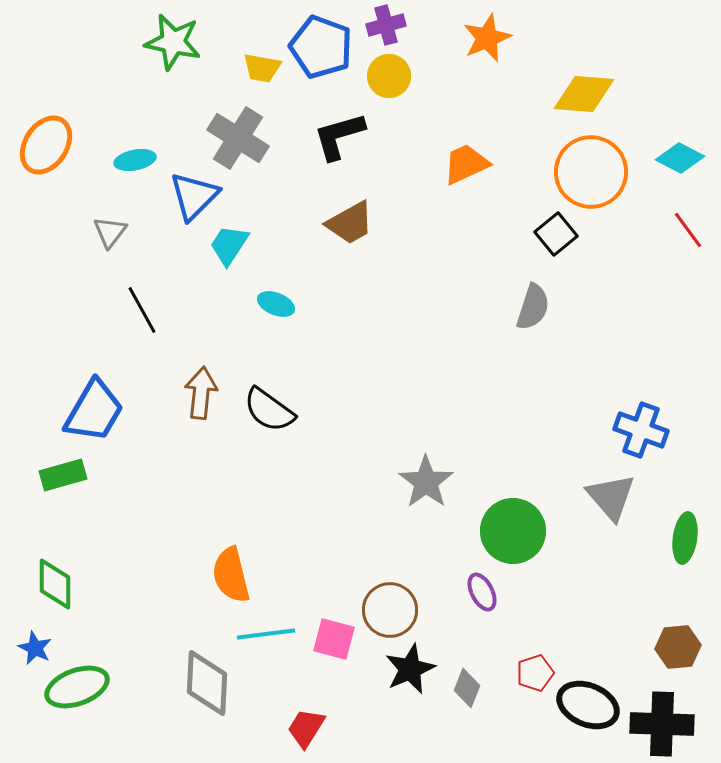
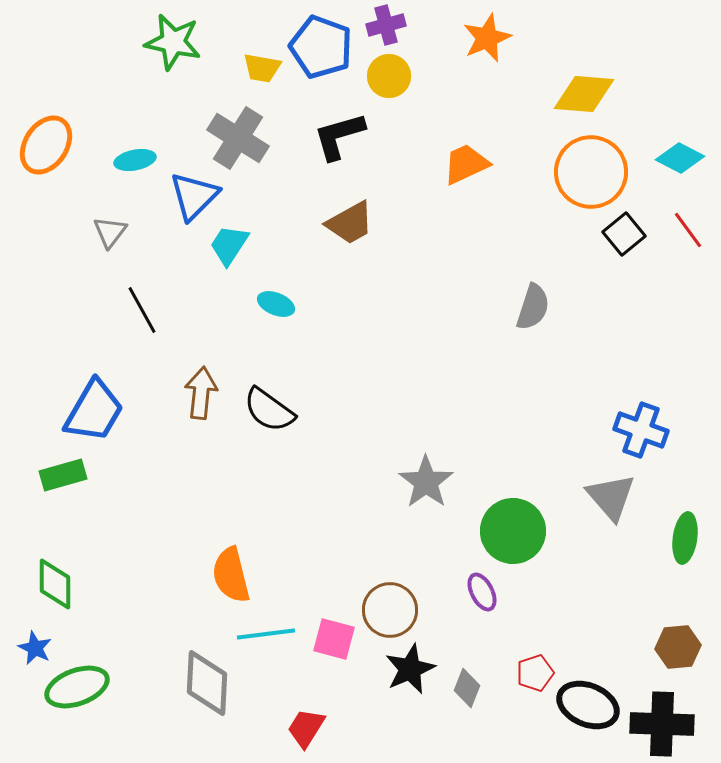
black square at (556, 234): moved 68 px right
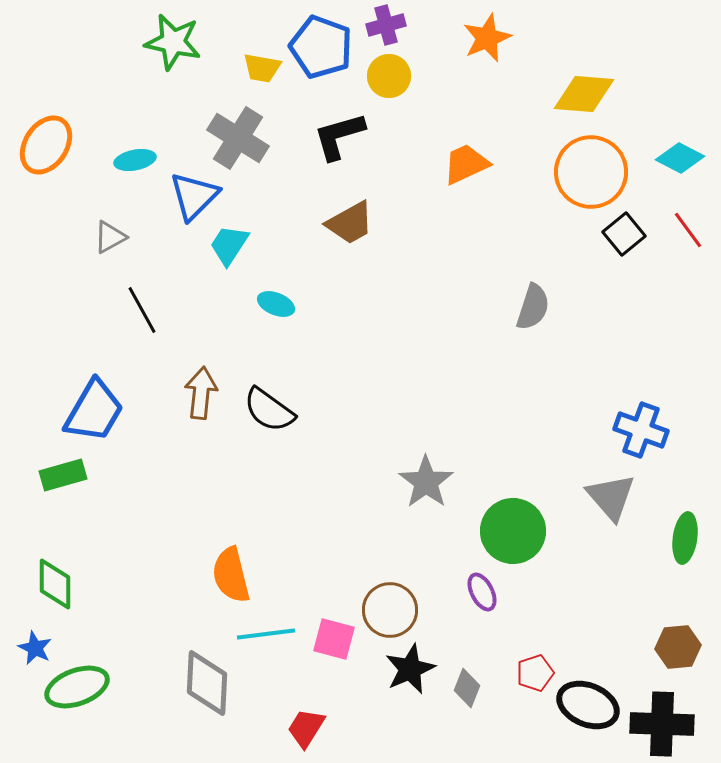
gray triangle at (110, 232): moved 5 px down; rotated 24 degrees clockwise
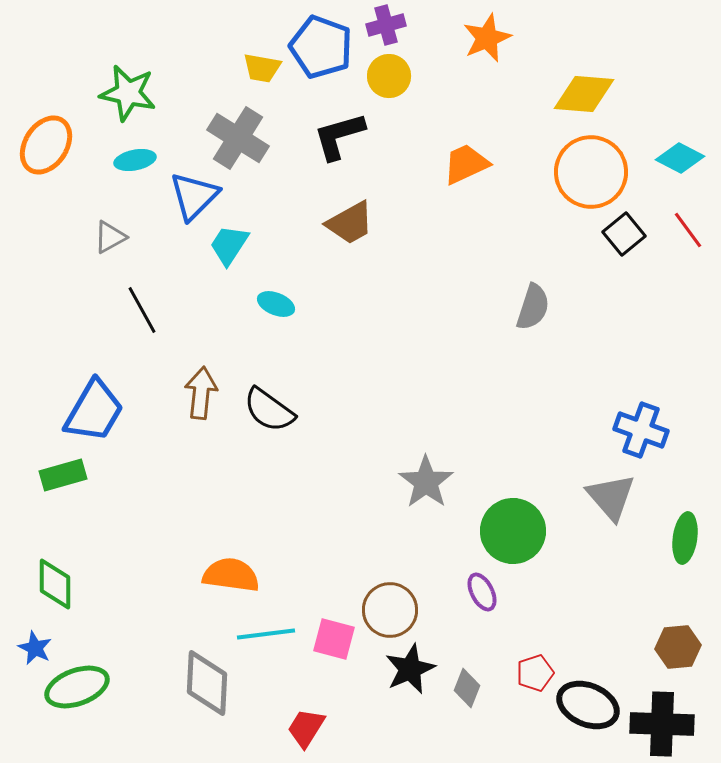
green star at (173, 42): moved 45 px left, 51 px down
orange semicircle at (231, 575): rotated 112 degrees clockwise
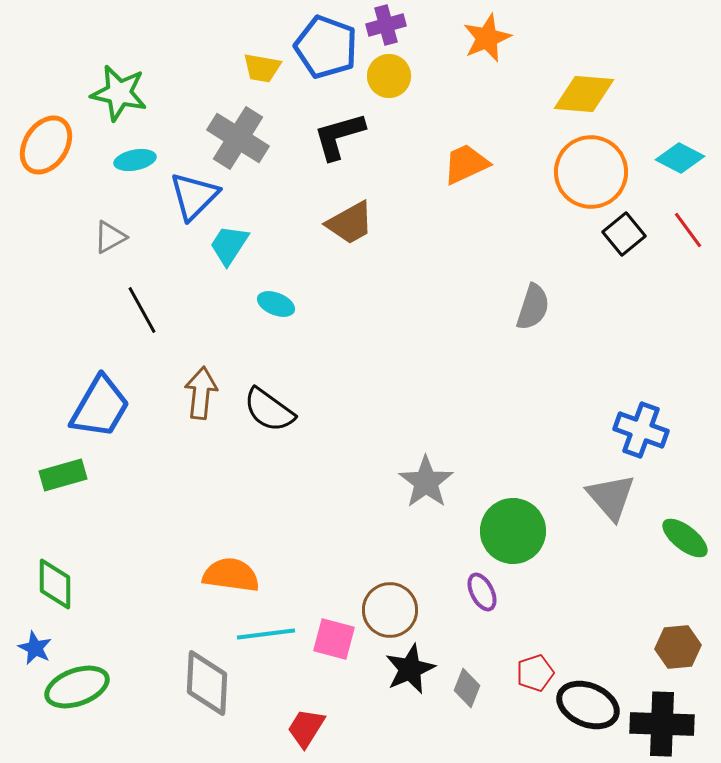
blue pentagon at (321, 47): moved 5 px right
green star at (128, 93): moved 9 px left
blue trapezoid at (94, 411): moved 6 px right, 4 px up
green ellipse at (685, 538): rotated 60 degrees counterclockwise
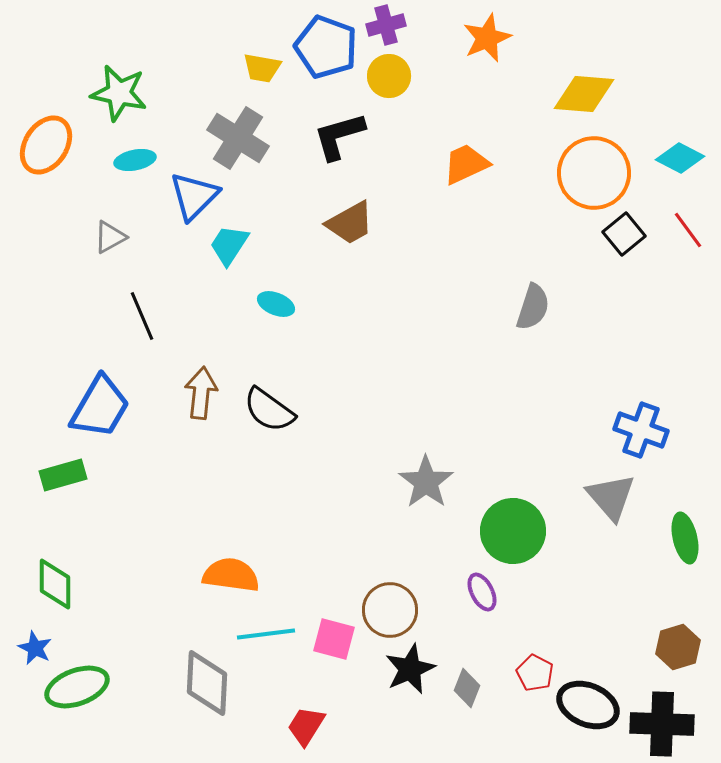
orange circle at (591, 172): moved 3 px right, 1 px down
black line at (142, 310): moved 6 px down; rotated 6 degrees clockwise
green ellipse at (685, 538): rotated 39 degrees clockwise
brown hexagon at (678, 647): rotated 12 degrees counterclockwise
red pentagon at (535, 673): rotated 27 degrees counterclockwise
red trapezoid at (306, 728): moved 2 px up
